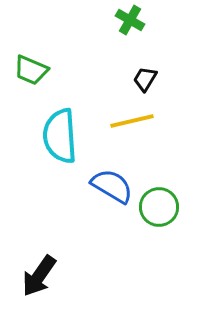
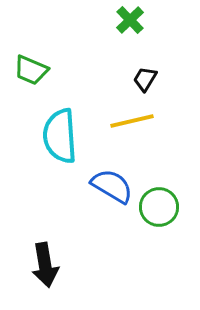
green cross: rotated 16 degrees clockwise
black arrow: moved 6 px right, 11 px up; rotated 45 degrees counterclockwise
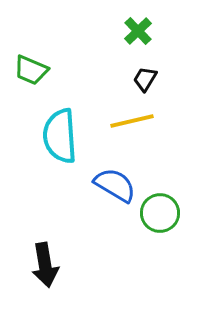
green cross: moved 8 px right, 11 px down
blue semicircle: moved 3 px right, 1 px up
green circle: moved 1 px right, 6 px down
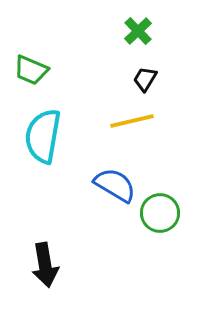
cyan semicircle: moved 17 px left; rotated 14 degrees clockwise
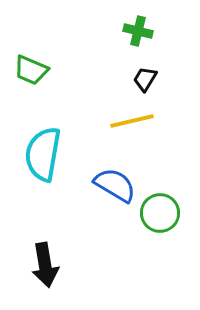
green cross: rotated 32 degrees counterclockwise
cyan semicircle: moved 18 px down
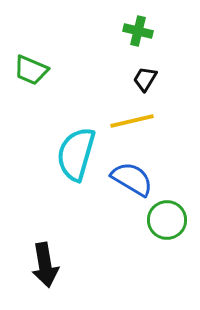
cyan semicircle: moved 33 px right; rotated 6 degrees clockwise
blue semicircle: moved 17 px right, 6 px up
green circle: moved 7 px right, 7 px down
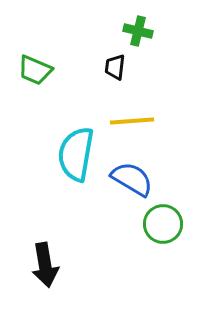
green trapezoid: moved 4 px right
black trapezoid: moved 30 px left, 12 px up; rotated 24 degrees counterclockwise
yellow line: rotated 9 degrees clockwise
cyan semicircle: rotated 6 degrees counterclockwise
green circle: moved 4 px left, 4 px down
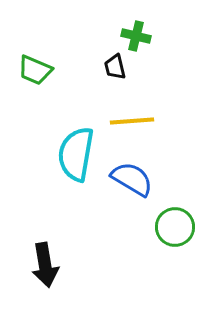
green cross: moved 2 px left, 5 px down
black trapezoid: rotated 20 degrees counterclockwise
green circle: moved 12 px right, 3 px down
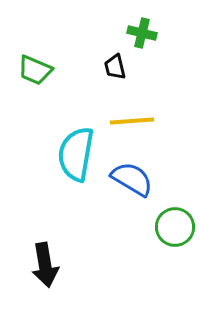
green cross: moved 6 px right, 3 px up
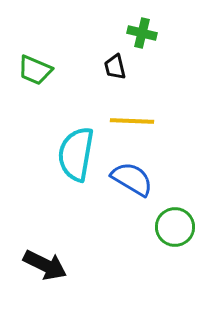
yellow line: rotated 6 degrees clockwise
black arrow: rotated 54 degrees counterclockwise
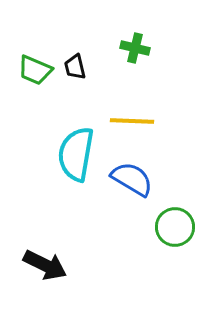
green cross: moved 7 px left, 15 px down
black trapezoid: moved 40 px left
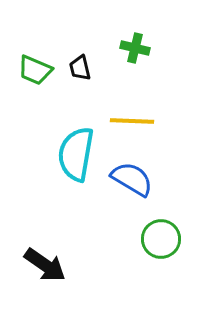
black trapezoid: moved 5 px right, 1 px down
green circle: moved 14 px left, 12 px down
black arrow: rotated 9 degrees clockwise
